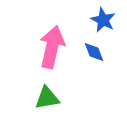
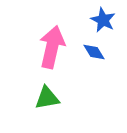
blue diamond: rotated 10 degrees counterclockwise
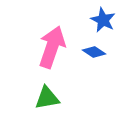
pink arrow: rotated 6 degrees clockwise
blue diamond: rotated 25 degrees counterclockwise
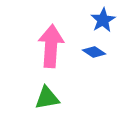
blue star: rotated 15 degrees clockwise
pink arrow: moved 1 px left, 1 px up; rotated 15 degrees counterclockwise
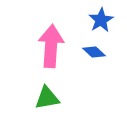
blue star: moved 2 px left
blue diamond: rotated 10 degrees clockwise
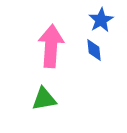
blue diamond: moved 2 px up; rotated 40 degrees clockwise
green triangle: moved 3 px left, 1 px down
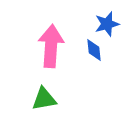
blue star: moved 6 px right, 4 px down; rotated 15 degrees clockwise
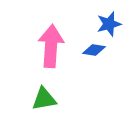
blue star: moved 2 px right
blue diamond: rotated 75 degrees counterclockwise
